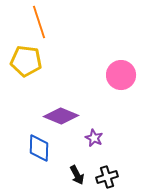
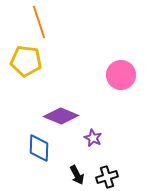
purple star: moved 1 px left
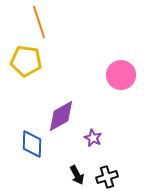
purple diamond: rotated 52 degrees counterclockwise
blue diamond: moved 7 px left, 4 px up
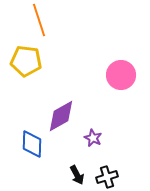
orange line: moved 2 px up
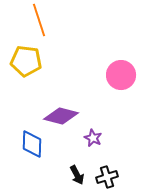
purple diamond: rotated 44 degrees clockwise
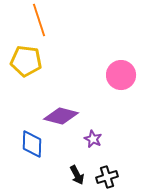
purple star: moved 1 px down
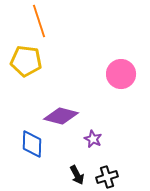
orange line: moved 1 px down
pink circle: moved 1 px up
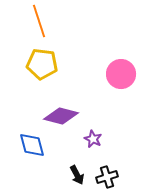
yellow pentagon: moved 16 px right, 3 px down
blue diamond: moved 1 px down; rotated 16 degrees counterclockwise
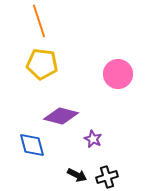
pink circle: moved 3 px left
black arrow: rotated 36 degrees counterclockwise
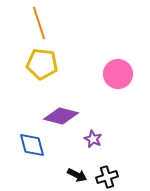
orange line: moved 2 px down
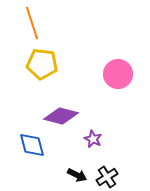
orange line: moved 7 px left
black cross: rotated 15 degrees counterclockwise
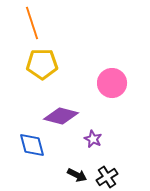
yellow pentagon: rotated 8 degrees counterclockwise
pink circle: moved 6 px left, 9 px down
